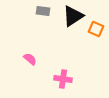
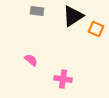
gray rectangle: moved 6 px left
pink semicircle: moved 1 px right, 1 px down
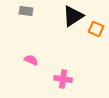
gray rectangle: moved 11 px left
pink semicircle: rotated 16 degrees counterclockwise
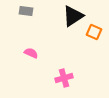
orange square: moved 2 px left, 3 px down
pink semicircle: moved 7 px up
pink cross: moved 1 px right, 1 px up; rotated 24 degrees counterclockwise
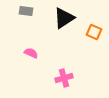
black triangle: moved 9 px left, 2 px down
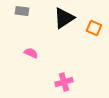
gray rectangle: moved 4 px left
orange square: moved 4 px up
pink cross: moved 4 px down
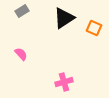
gray rectangle: rotated 40 degrees counterclockwise
pink semicircle: moved 10 px left, 1 px down; rotated 24 degrees clockwise
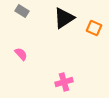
gray rectangle: rotated 64 degrees clockwise
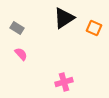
gray rectangle: moved 5 px left, 17 px down
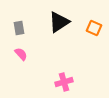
black triangle: moved 5 px left, 4 px down
gray rectangle: moved 2 px right; rotated 48 degrees clockwise
